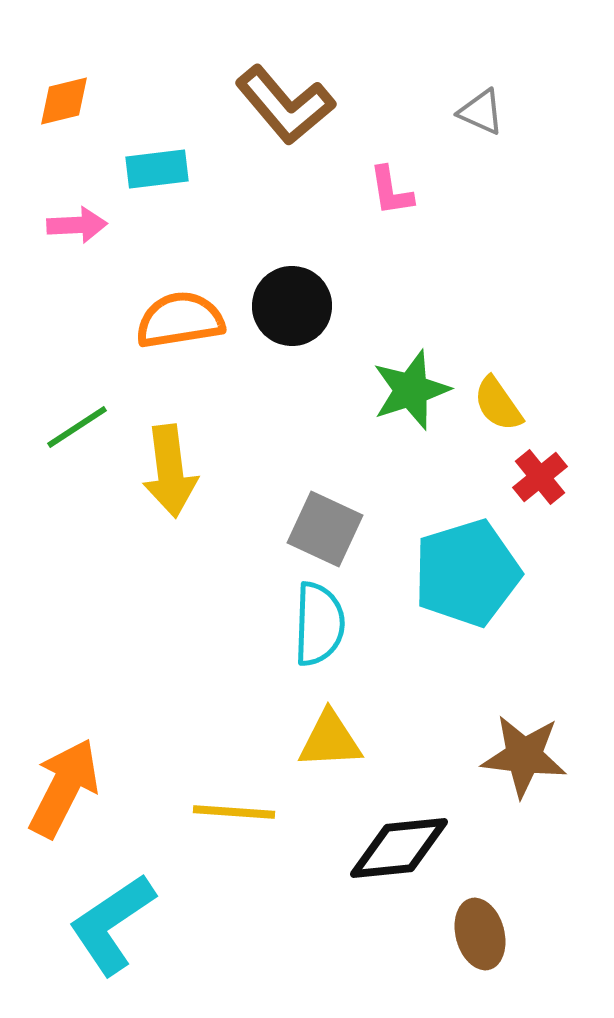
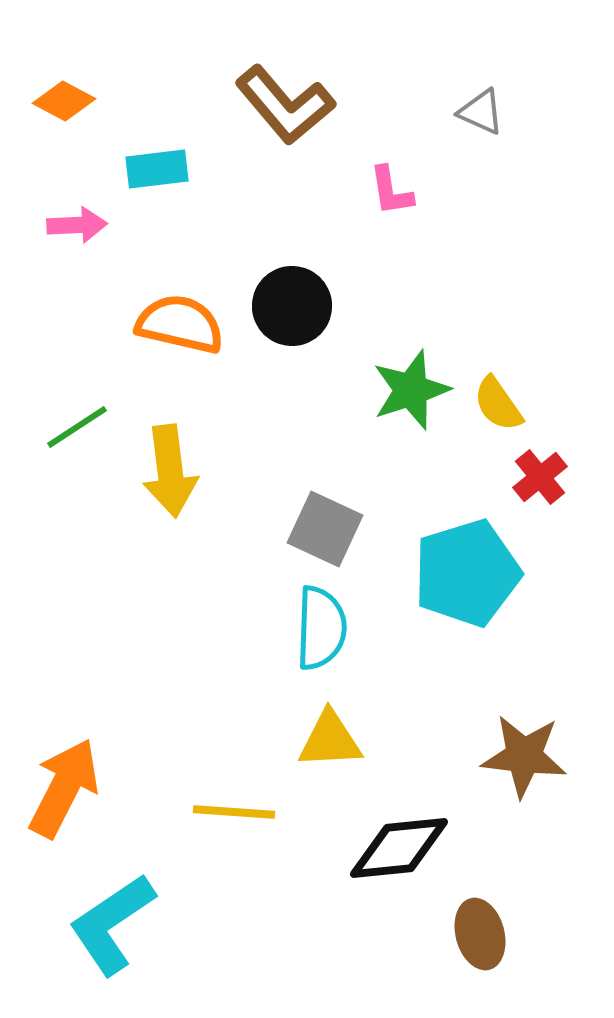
orange diamond: rotated 42 degrees clockwise
orange semicircle: moved 4 px down; rotated 22 degrees clockwise
cyan semicircle: moved 2 px right, 4 px down
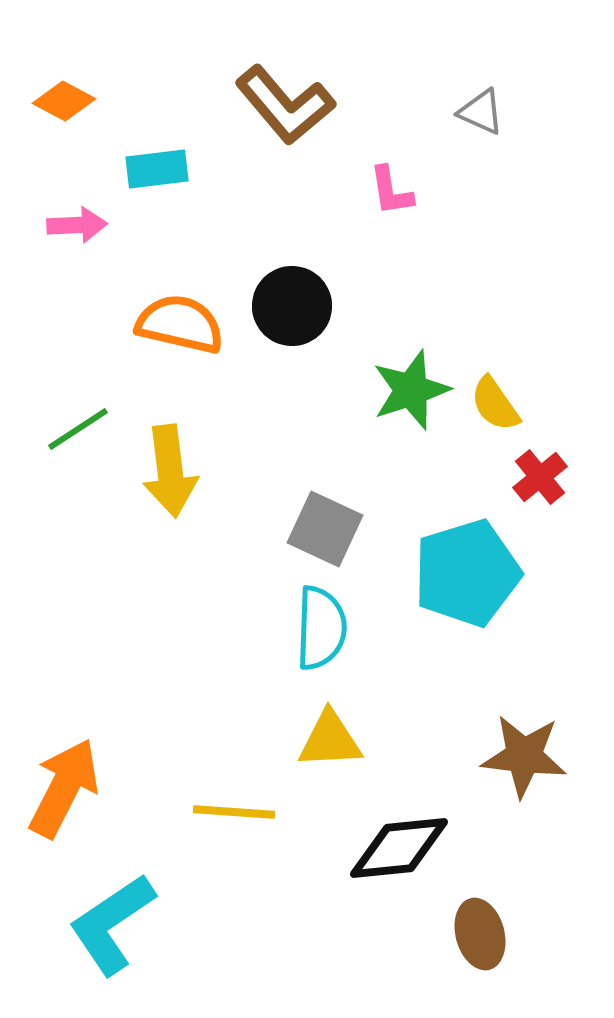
yellow semicircle: moved 3 px left
green line: moved 1 px right, 2 px down
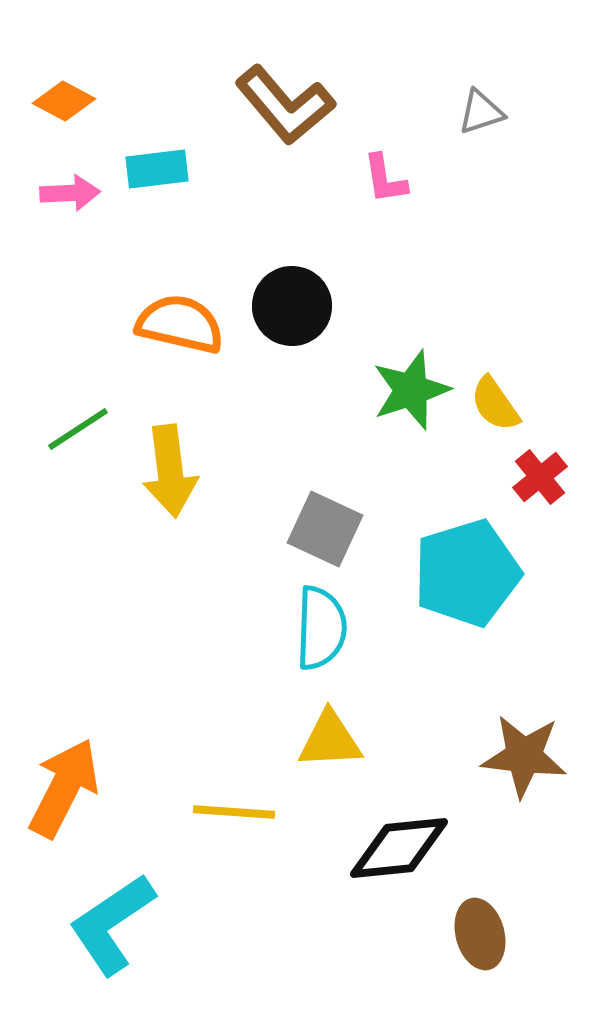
gray triangle: rotated 42 degrees counterclockwise
pink L-shape: moved 6 px left, 12 px up
pink arrow: moved 7 px left, 32 px up
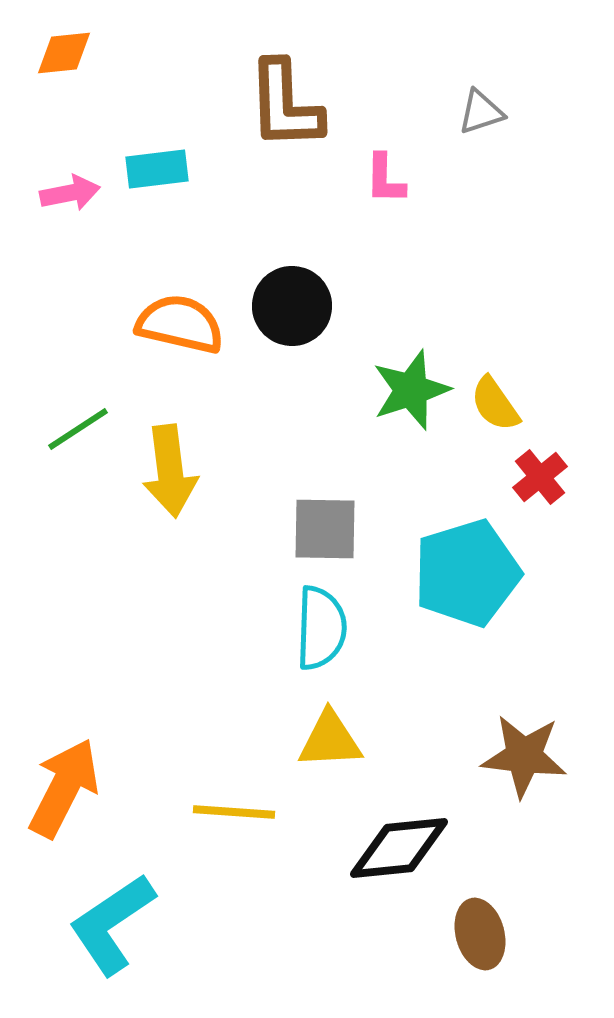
orange diamond: moved 48 px up; rotated 34 degrees counterclockwise
brown L-shape: rotated 38 degrees clockwise
pink L-shape: rotated 10 degrees clockwise
pink arrow: rotated 8 degrees counterclockwise
gray square: rotated 24 degrees counterclockwise
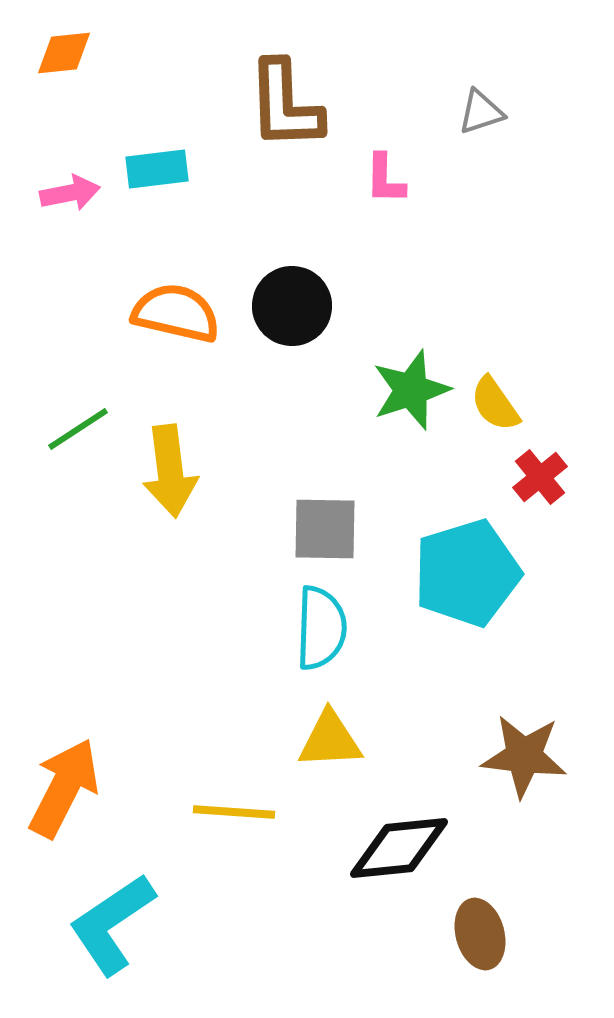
orange semicircle: moved 4 px left, 11 px up
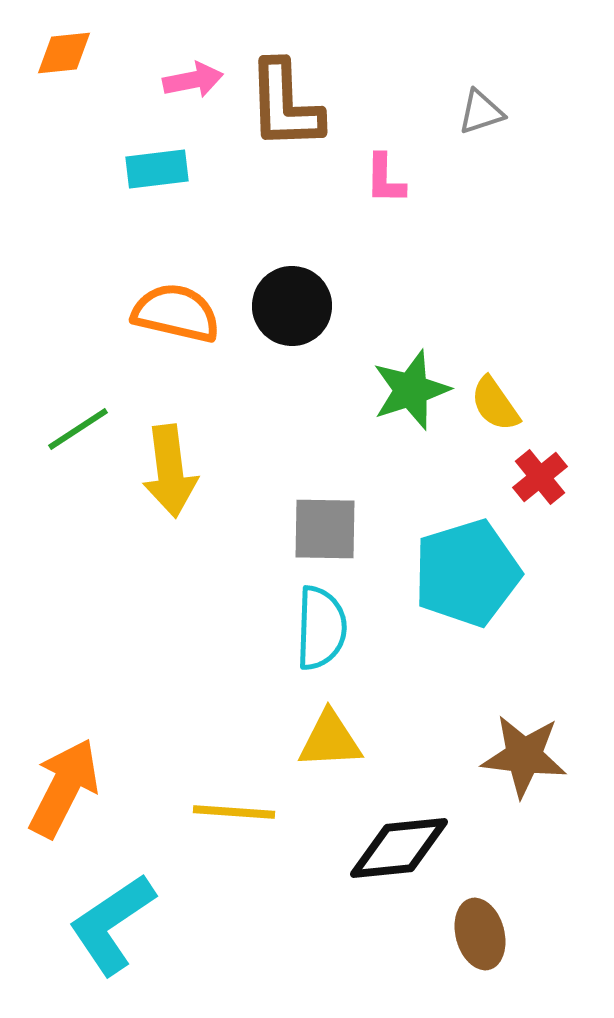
pink arrow: moved 123 px right, 113 px up
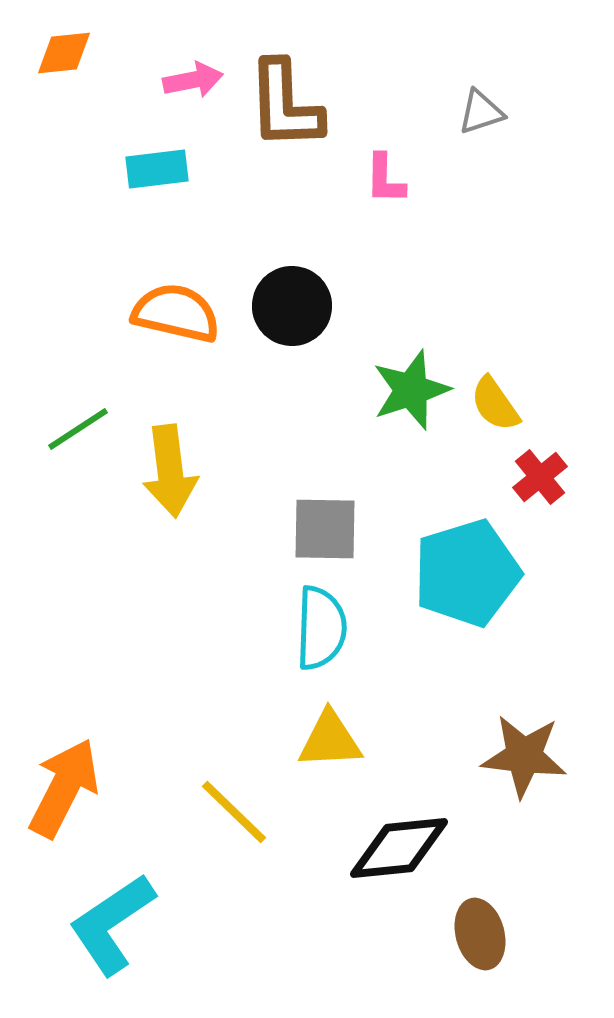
yellow line: rotated 40 degrees clockwise
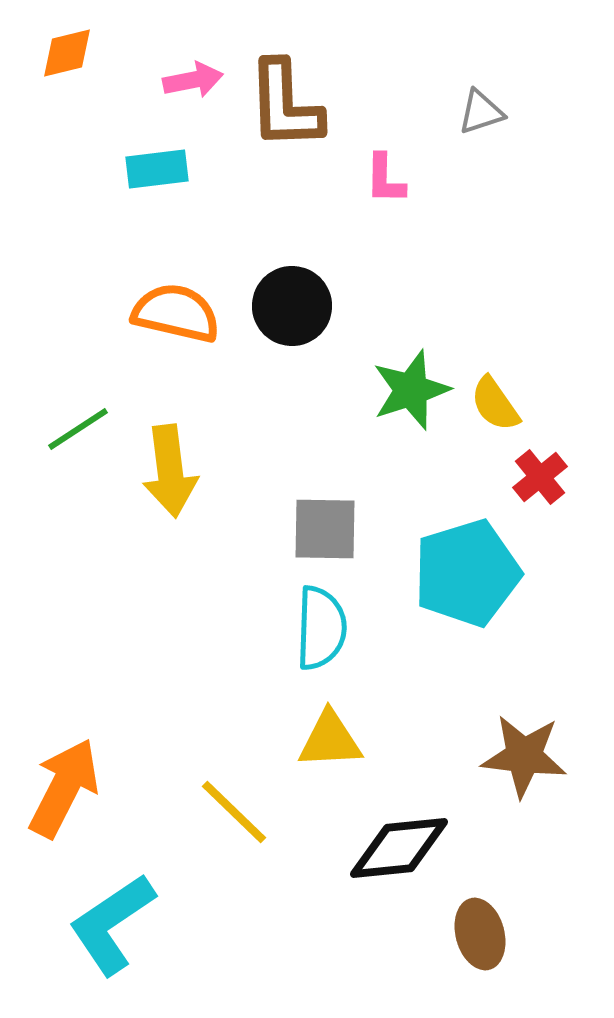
orange diamond: moved 3 px right; rotated 8 degrees counterclockwise
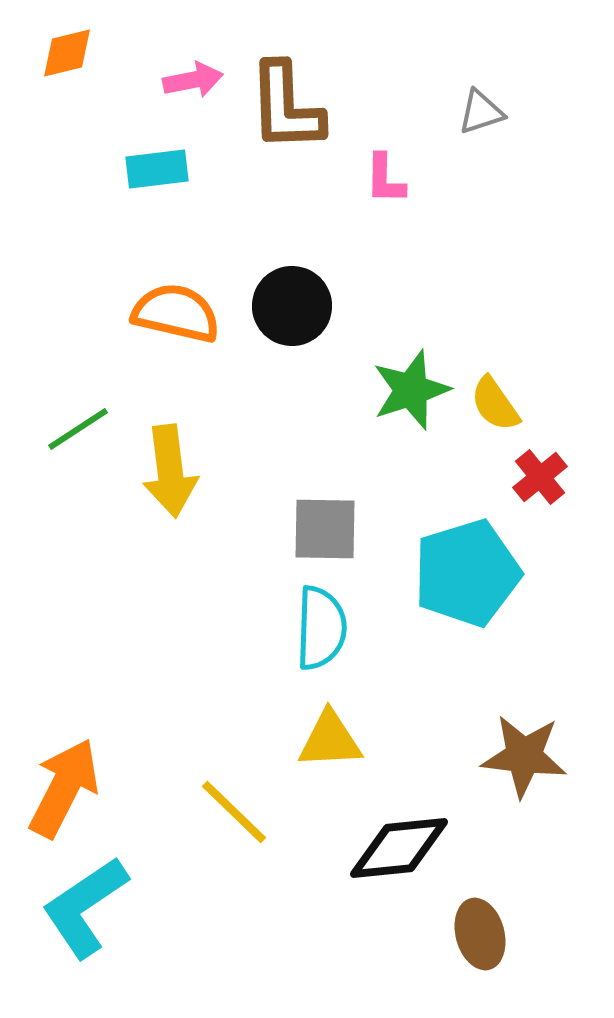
brown L-shape: moved 1 px right, 2 px down
cyan L-shape: moved 27 px left, 17 px up
